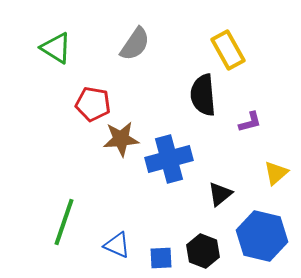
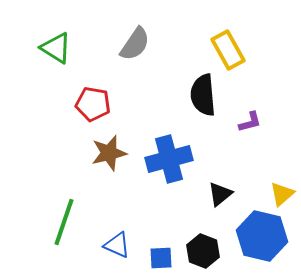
brown star: moved 12 px left, 14 px down; rotated 9 degrees counterclockwise
yellow triangle: moved 6 px right, 21 px down
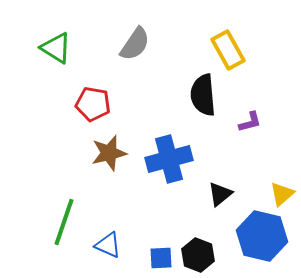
blue triangle: moved 9 px left
black hexagon: moved 5 px left, 4 px down
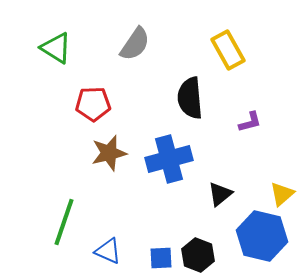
black semicircle: moved 13 px left, 3 px down
red pentagon: rotated 12 degrees counterclockwise
blue triangle: moved 6 px down
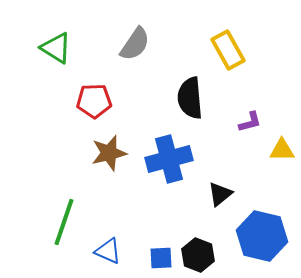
red pentagon: moved 1 px right, 3 px up
yellow triangle: moved 44 px up; rotated 40 degrees clockwise
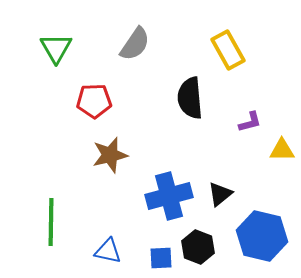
green triangle: rotated 28 degrees clockwise
brown star: moved 1 px right, 2 px down
blue cross: moved 37 px down
green line: moved 13 px left; rotated 18 degrees counterclockwise
blue triangle: rotated 12 degrees counterclockwise
black hexagon: moved 8 px up
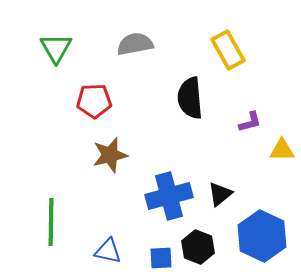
gray semicircle: rotated 135 degrees counterclockwise
blue hexagon: rotated 12 degrees clockwise
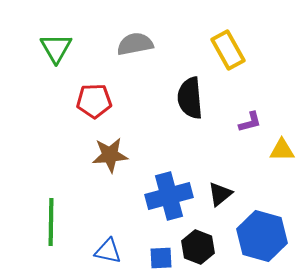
brown star: rotated 9 degrees clockwise
blue hexagon: rotated 9 degrees counterclockwise
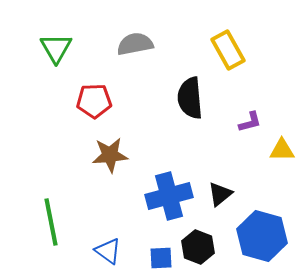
green line: rotated 12 degrees counterclockwise
blue triangle: rotated 24 degrees clockwise
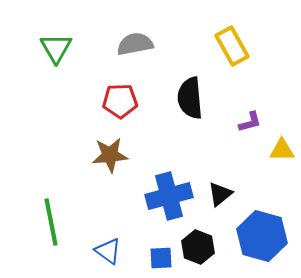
yellow rectangle: moved 4 px right, 4 px up
red pentagon: moved 26 px right
